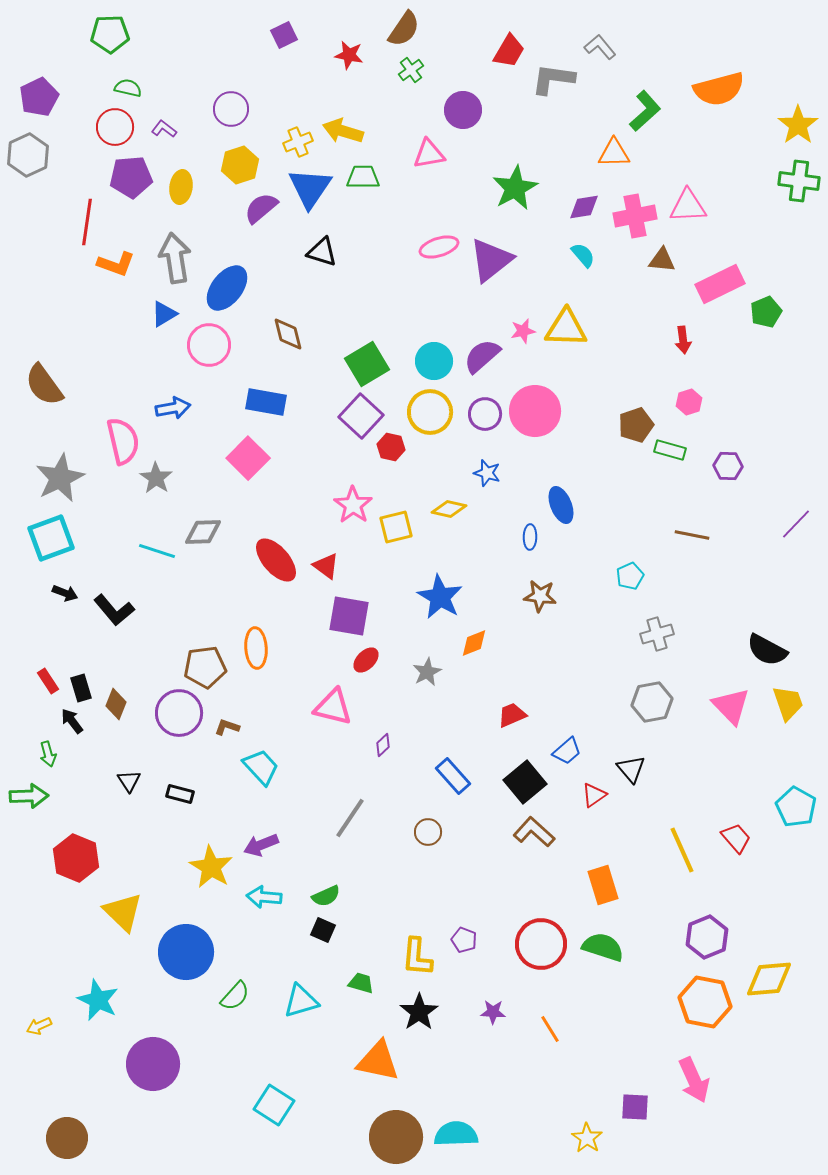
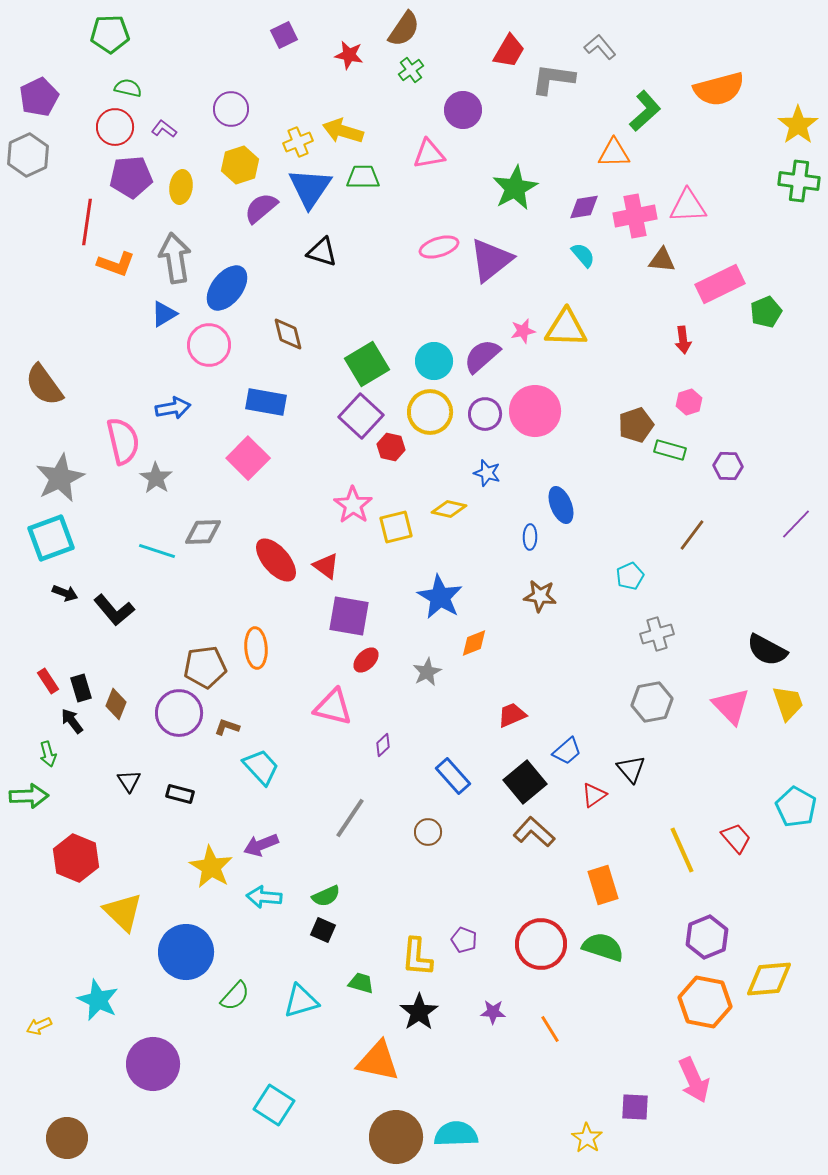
brown line at (692, 535): rotated 64 degrees counterclockwise
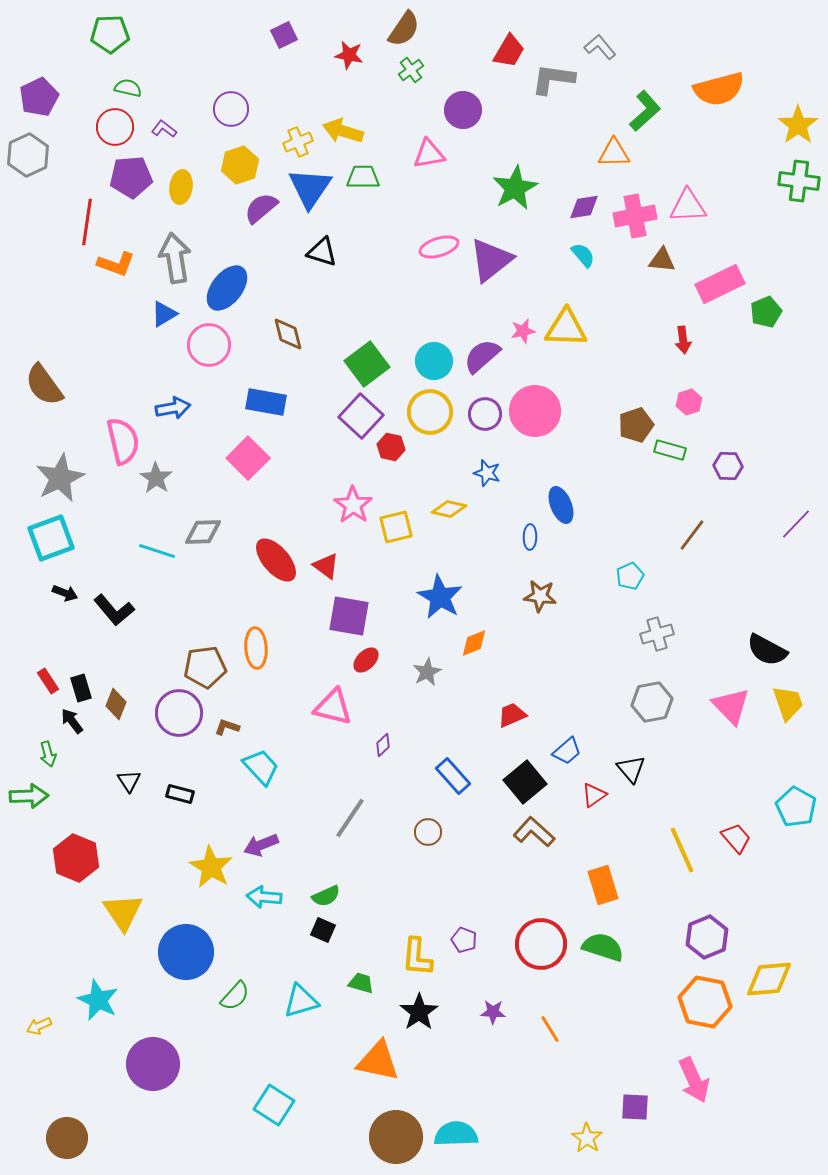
green square at (367, 364): rotated 6 degrees counterclockwise
yellow triangle at (123, 912): rotated 12 degrees clockwise
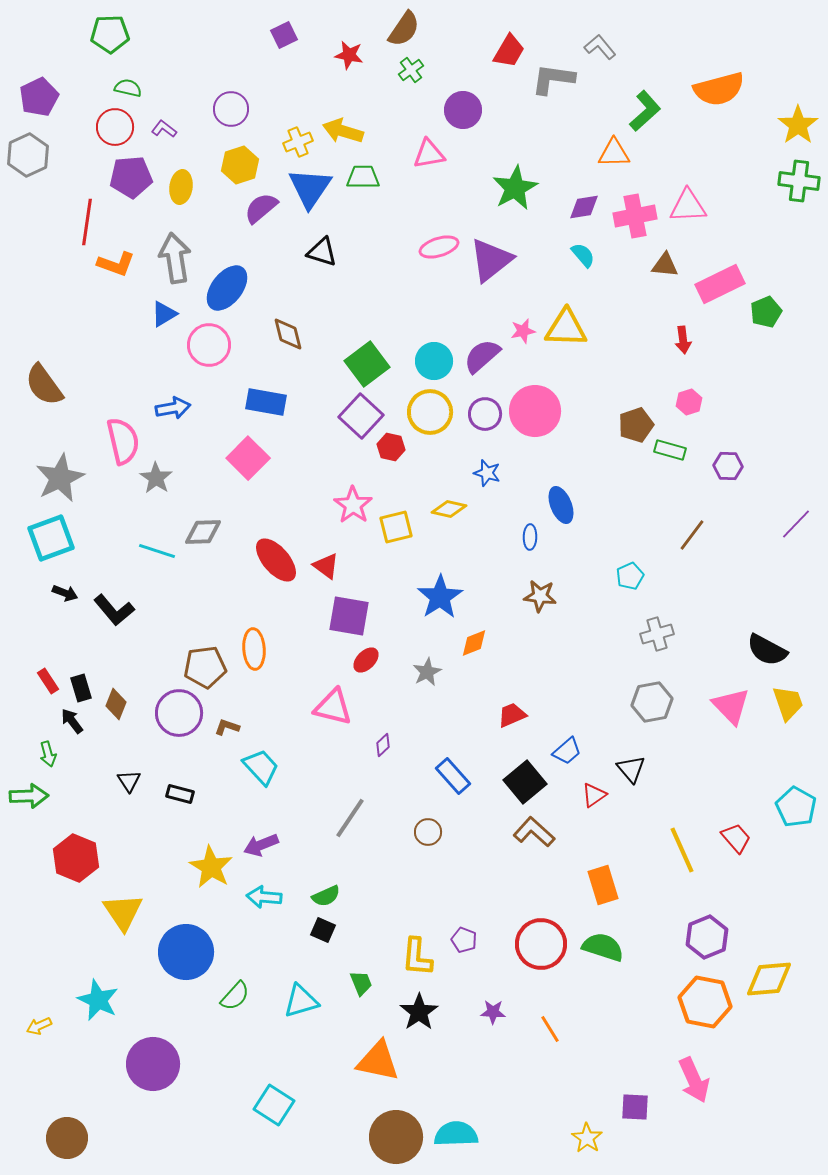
brown triangle at (662, 260): moved 3 px right, 5 px down
blue star at (440, 597): rotated 9 degrees clockwise
orange ellipse at (256, 648): moved 2 px left, 1 px down
green trapezoid at (361, 983): rotated 52 degrees clockwise
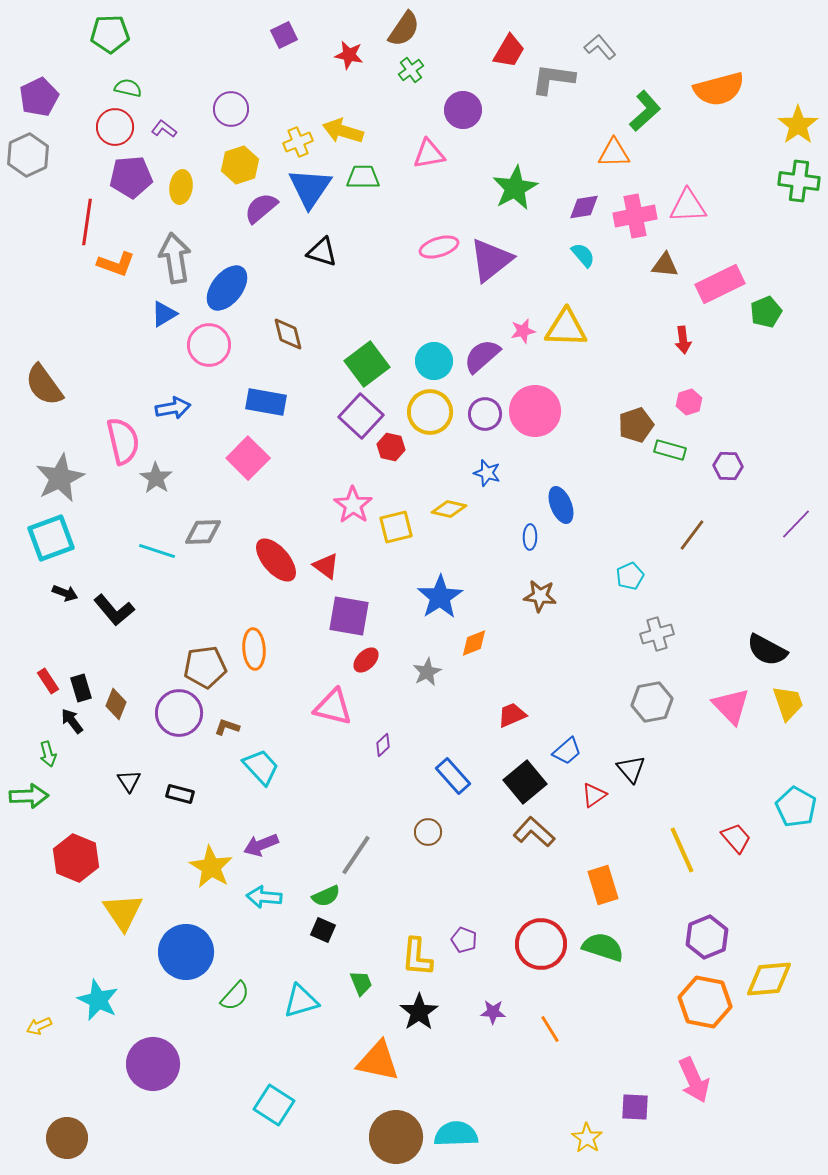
gray line at (350, 818): moved 6 px right, 37 px down
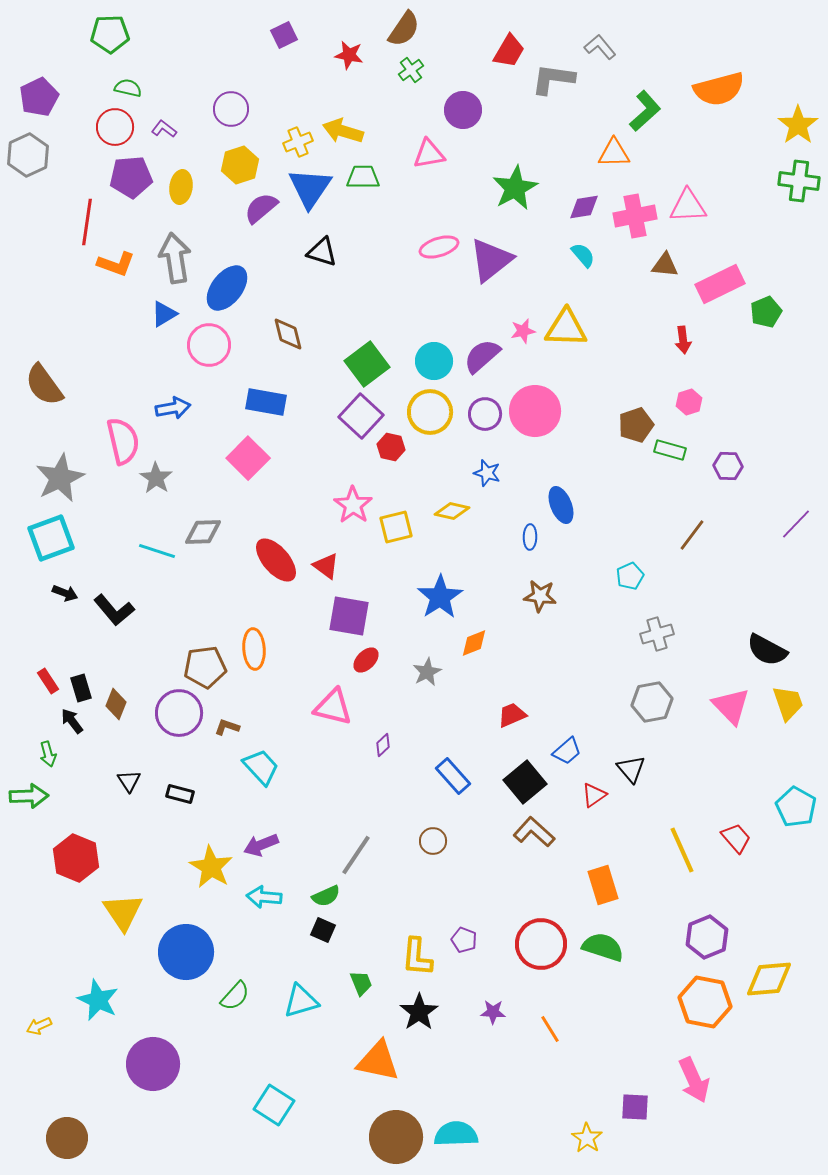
yellow diamond at (449, 509): moved 3 px right, 2 px down
brown circle at (428, 832): moved 5 px right, 9 px down
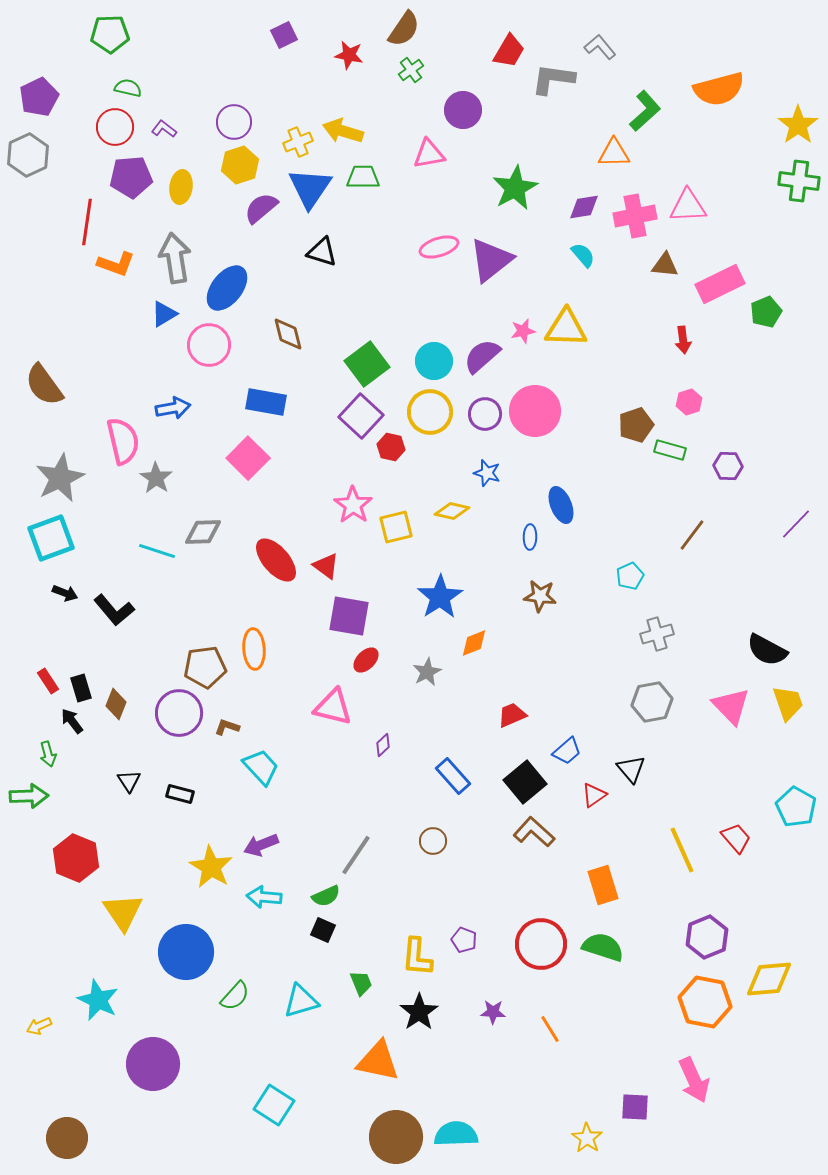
purple circle at (231, 109): moved 3 px right, 13 px down
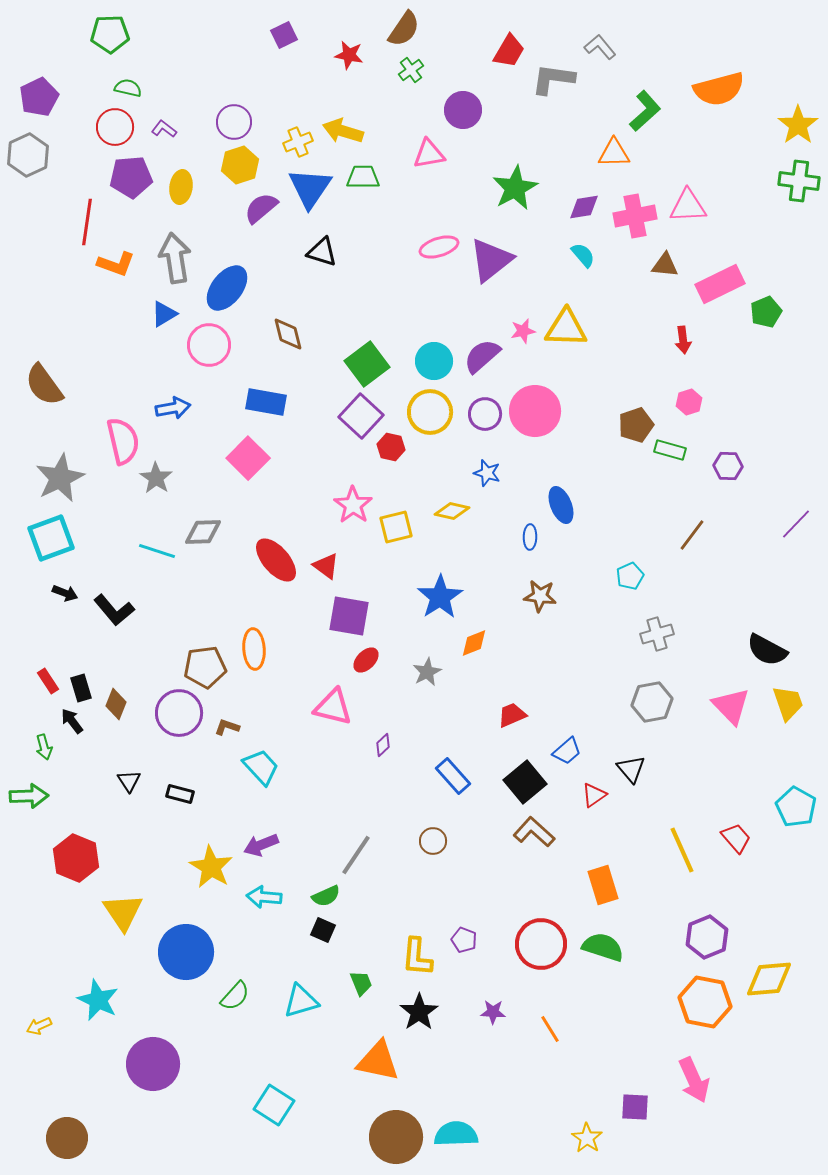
green arrow at (48, 754): moved 4 px left, 7 px up
